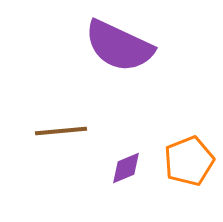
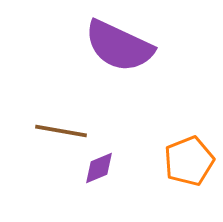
brown line: rotated 15 degrees clockwise
purple diamond: moved 27 px left
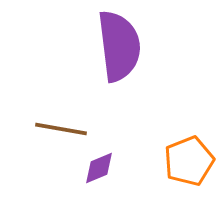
purple semicircle: rotated 122 degrees counterclockwise
brown line: moved 2 px up
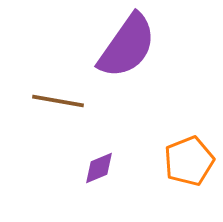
purple semicircle: moved 8 px right; rotated 42 degrees clockwise
brown line: moved 3 px left, 28 px up
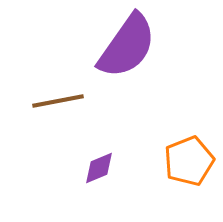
brown line: rotated 21 degrees counterclockwise
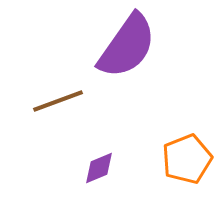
brown line: rotated 9 degrees counterclockwise
orange pentagon: moved 2 px left, 2 px up
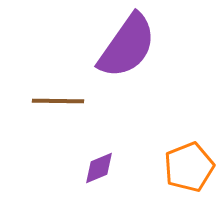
brown line: rotated 21 degrees clockwise
orange pentagon: moved 2 px right, 8 px down
